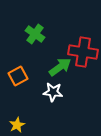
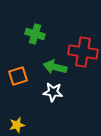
green cross: rotated 18 degrees counterclockwise
green arrow: moved 5 px left; rotated 130 degrees counterclockwise
orange square: rotated 12 degrees clockwise
yellow star: rotated 14 degrees clockwise
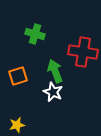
green arrow: moved 4 px down; rotated 55 degrees clockwise
white star: rotated 18 degrees clockwise
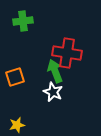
green cross: moved 12 px left, 13 px up; rotated 24 degrees counterclockwise
red cross: moved 16 px left, 1 px down
orange square: moved 3 px left, 1 px down
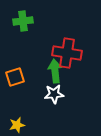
green arrow: rotated 15 degrees clockwise
white star: moved 1 px right, 2 px down; rotated 30 degrees counterclockwise
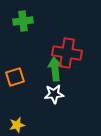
green arrow: moved 2 px up
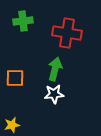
red cross: moved 20 px up
green arrow: rotated 20 degrees clockwise
orange square: moved 1 px down; rotated 18 degrees clockwise
yellow star: moved 5 px left
